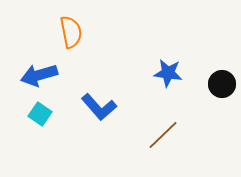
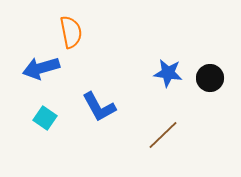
blue arrow: moved 2 px right, 7 px up
black circle: moved 12 px left, 6 px up
blue L-shape: rotated 12 degrees clockwise
cyan square: moved 5 px right, 4 px down
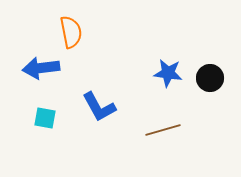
blue arrow: rotated 9 degrees clockwise
cyan square: rotated 25 degrees counterclockwise
brown line: moved 5 px up; rotated 28 degrees clockwise
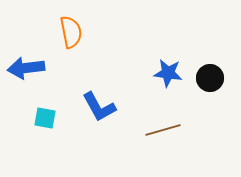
blue arrow: moved 15 px left
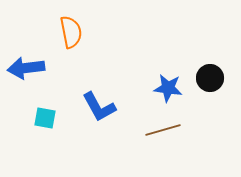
blue star: moved 15 px down
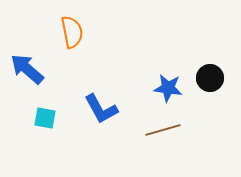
orange semicircle: moved 1 px right
blue arrow: moved 1 px right, 1 px down; rotated 48 degrees clockwise
blue L-shape: moved 2 px right, 2 px down
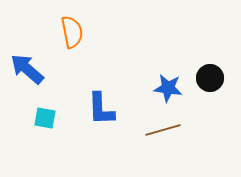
blue L-shape: rotated 27 degrees clockwise
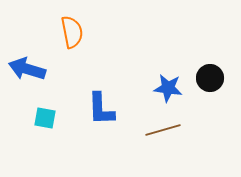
blue arrow: rotated 24 degrees counterclockwise
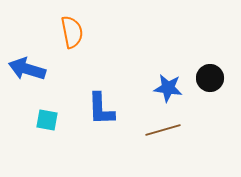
cyan square: moved 2 px right, 2 px down
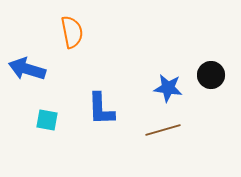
black circle: moved 1 px right, 3 px up
